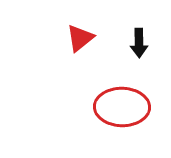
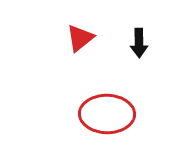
red ellipse: moved 15 px left, 7 px down
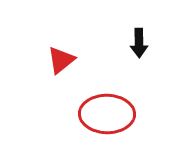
red triangle: moved 19 px left, 22 px down
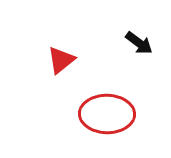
black arrow: rotated 52 degrees counterclockwise
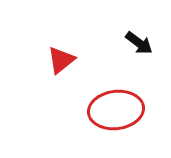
red ellipse: moved 9 px right, 4 px up; rotated 8 degrees counterclockwise
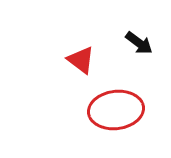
red triangle: moved 20 px right; rotated 44 degrees counterclockwise
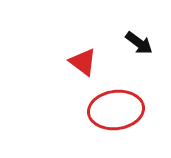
red triangle: moved 2 px right, 2 px down
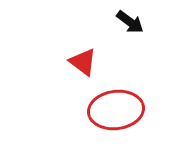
black arrow: moved 9 px left, 21 px up
